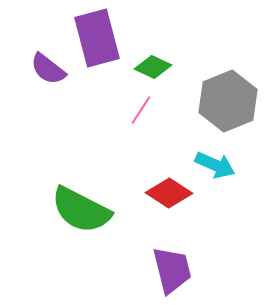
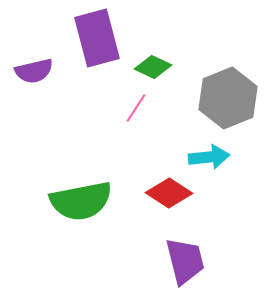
purple semicircle: moved 14 px left, 2 px down; rotated 51 degrees counterclockwise
gray hexagon: moved 3 px up
pink line: moved 5 px left, 2 px up
cyan arrow: moved 6 px left, 8 px up; rotated 30 degrees counterclockwise
green semicircle: moved 9 px up; rotated 38 degrees counterclockwise
purple trapezoid: moved 13 px right, 9 px up
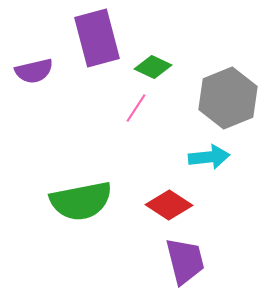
red diamond: moved 12 px down
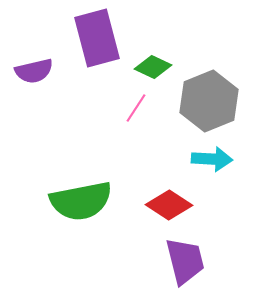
gray hexagon: moved 19 px left, 3 px down
cyan arrow: moved 3 px right, 2 px down; rotated 9 degrees clockwise
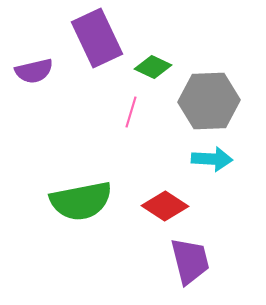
purple rectangle: rotated 10 degrees counterclockwise
gray hexagon: rotated 20 degrees clockwise
pink line: moved 5 px left, 4 px down; rotated 16 degrees counterclockwise
red diamond: moved 4 px left, 1 px down
purple trapezoid: moved 5 px right
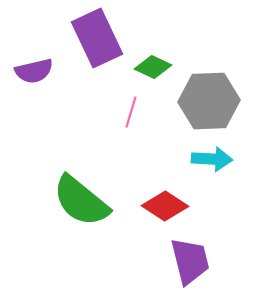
green semicircle: rotated 50 degrees clockwise
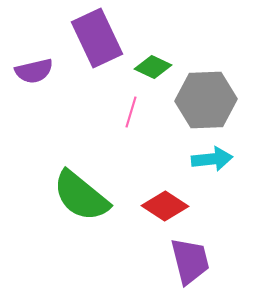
gray hexagon: moved 3 px left, 1 px up
cyan arrow: rotated 9 degrees counterclockwise
green semicircle: moved 5 px up
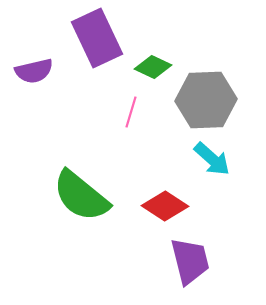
cyan arrow: rotated 48 degrees clockwise
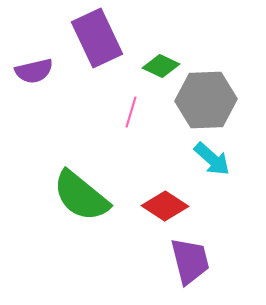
green diamond: moved 8 px right, 1 px up
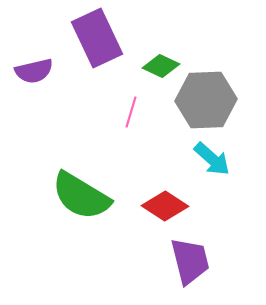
green semicircle: rotated 8 degrees counterclockwise
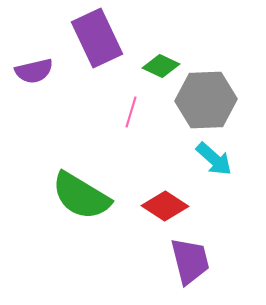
cyan arrow: moved 2 px right
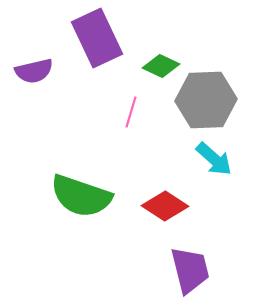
green semicircle: rotated 12 degrees counterclockwise
purple trapezoid: moved 9 px down
